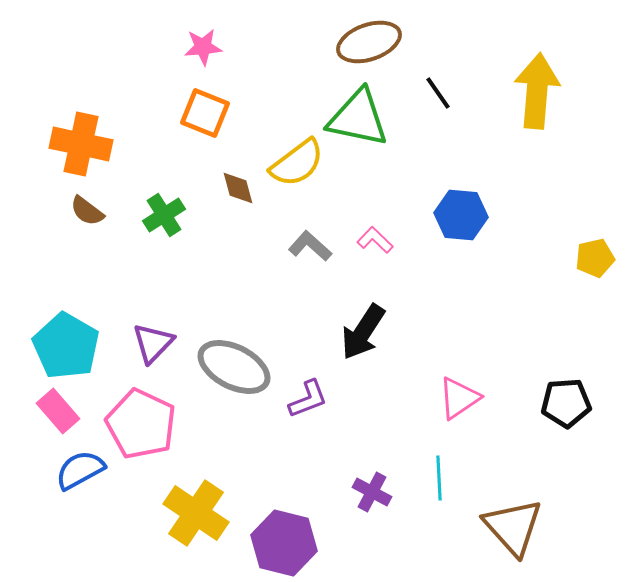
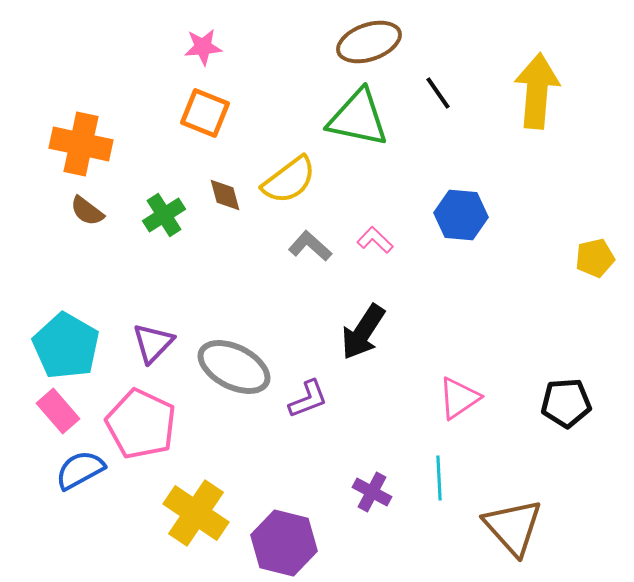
yellow semicircle: moved 8 px left, 17 px down
brown diamond: moved 13 px left, 7 px down
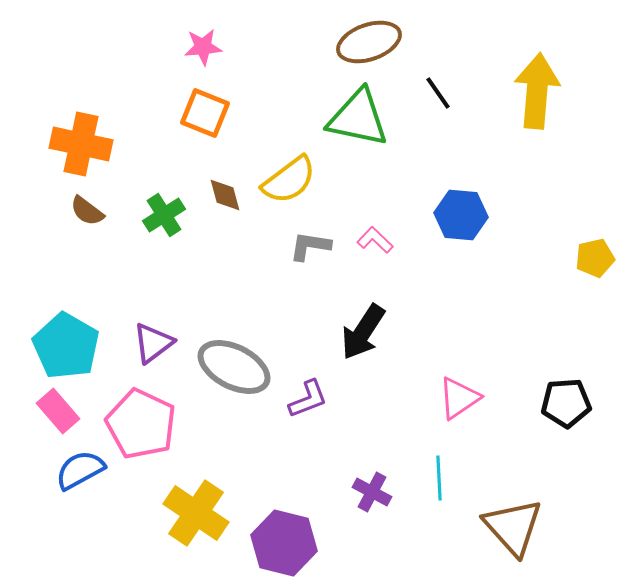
gray L-shape: rotated 33 degrees counterclockwise
purple triangle: rotated 9 degrees clockwise
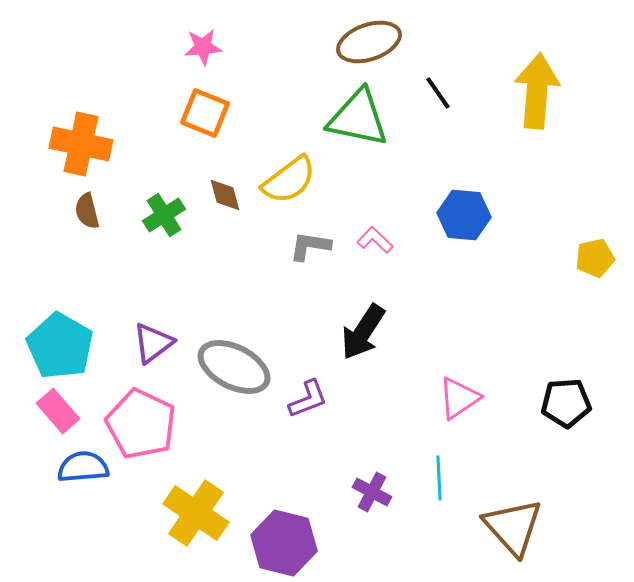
brown semicircle: rotated 39 degrees clockwise
blue hexagon: moved 3 px right
cyan pentagon: moved 6 px left
blue semicircle: moved 3 px right, 3 px up; rotated 24 degrees clockwise
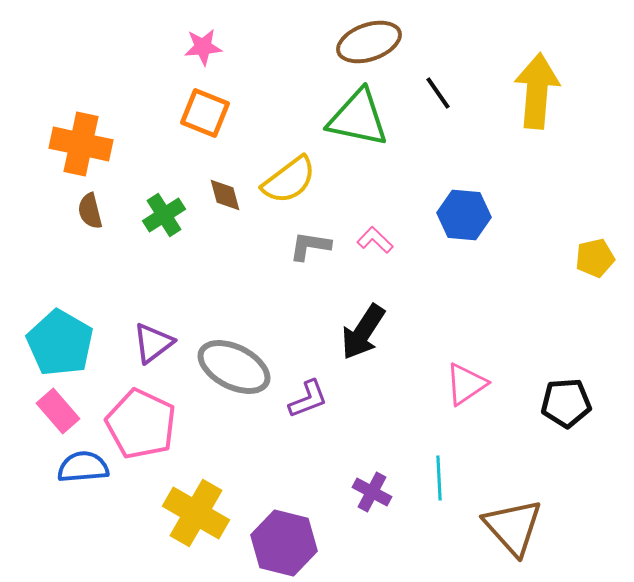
brown semicircle: moved 3 px right
cyan pentagon: moved 3 px up
pink triangle: moved 7 px right, 14 px up
yellow cross: rotated 4 degrees counterclockwise
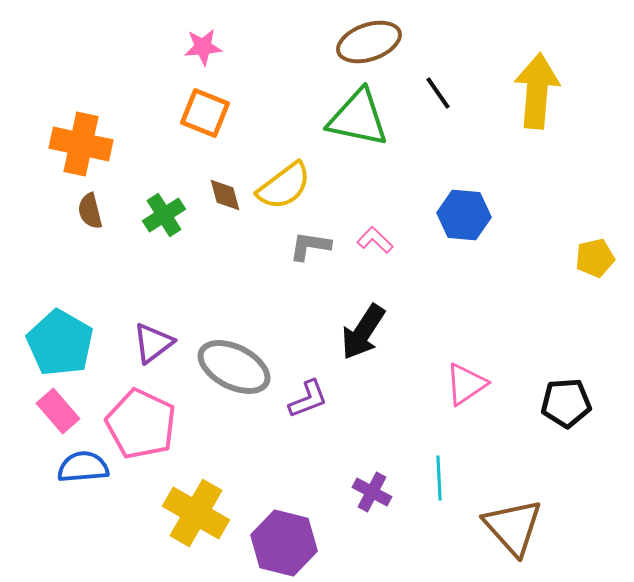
yellow semicircle: moved 5 px left, 6 px down
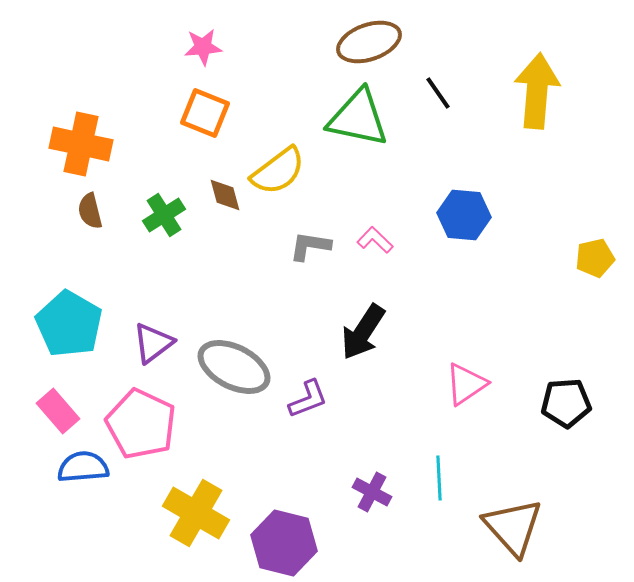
yellow semicircle: moved 6 px left, 15 px up
cyan pentagon: moved 9 px right, 19 px up
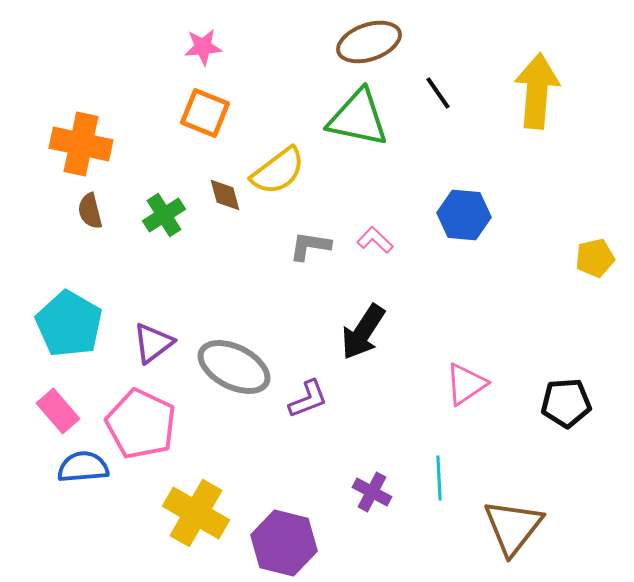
brown triangle: rotated 20 degrees clockwise
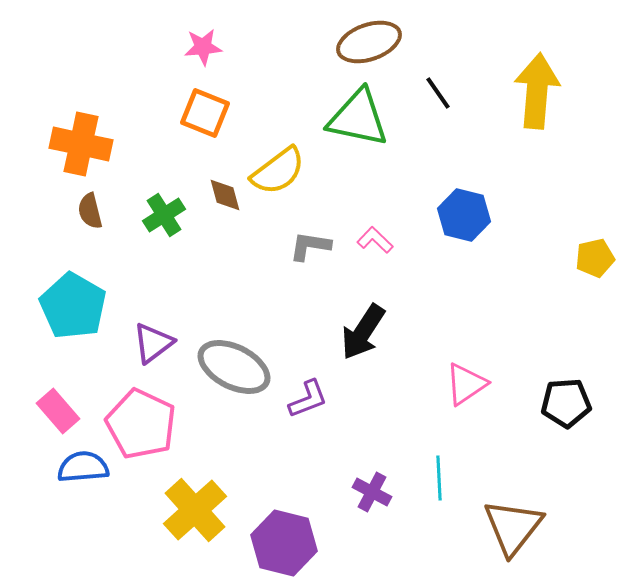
blue hexagon: rotated 9 degrees clockwise
cyan pentagon: moved 4 px right, 18 px up
yellow cross: moved 1 px left, 3 px up; rotated 18 degrees clockwise
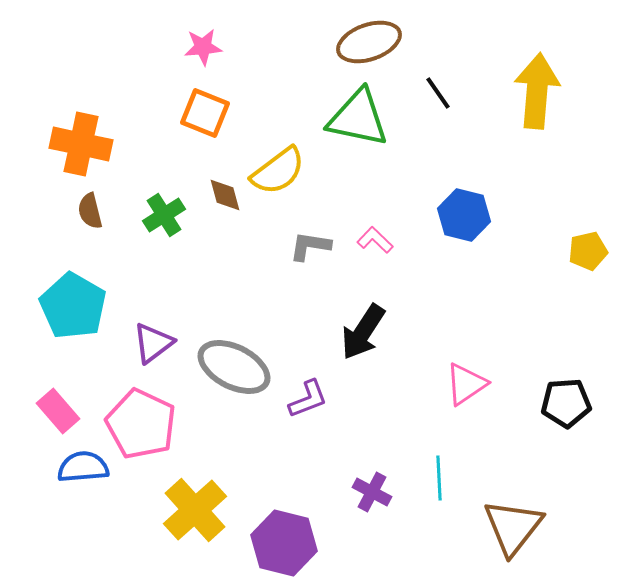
yellow pentagon: moved 7 px left, 7 px up
